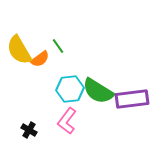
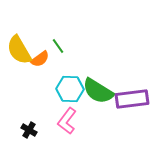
cyan hexagon: rotated 8 degrees clockwise
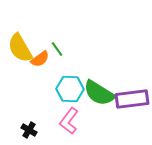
green line: moved 1 px left, 3 px down
yellow semicircle: moved 1 px right, 2 px up
green semicircle: moved 1 px right, 2 px down
pink L-shape: moved 2 px right
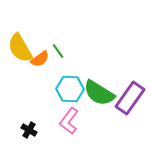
green line: moved 1 px right, 2 px down
purple rectangle: moved 2 px left, 1 px up; rotated 48 degrees counterclockwise
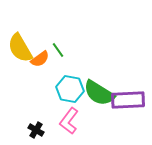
green line: moved 1 px up
cyan hexagon: rotated 8 degrees clockwise
purple rectangle: moved 2 px left, 2 px down; rotated 52 degrees clockwise
black cross: moved 7 px right
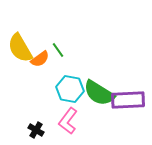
pink L-shape: moved 1 px left
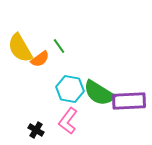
green line: moved 1 px right, 4 px up
purple rectangle: moved 1 px right, 1 px down
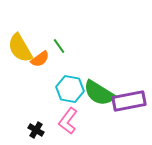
purple rectangle: rotated 8 degrees counterclockwise
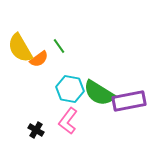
orange semicircle: moved 1 px left
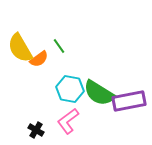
pink L-shape: rotated 16 degrees clockwise
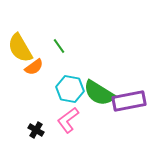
orange semicircle: moved 5 px left, 8 px down
pink L-shape: moved 1 px up
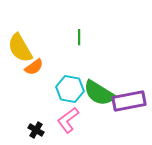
green line: moved 20 px right, 9 px up; rotated 35 degrees clockwise
